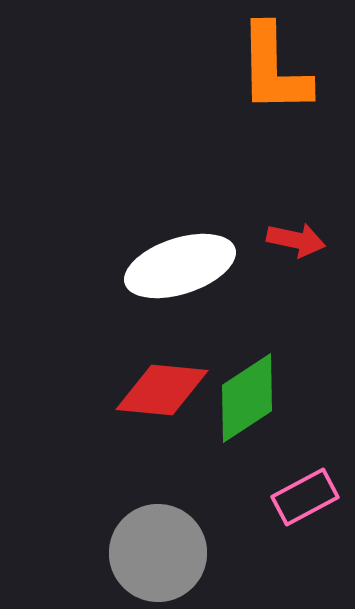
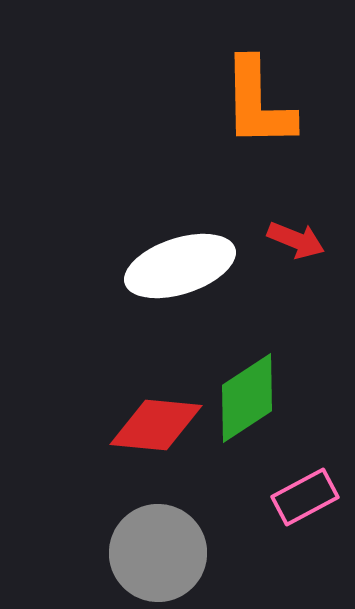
orange L-shape: moved 16 px left, 34 px down
red arrow: rotated 10 degrees clockwise
red diamond: moved 6 px left, 35 px down
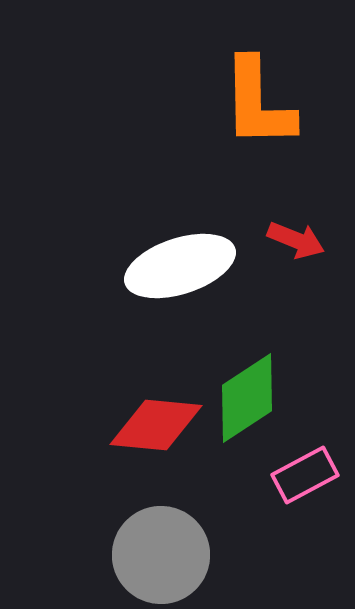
pink rectangle: moved 22 px up
gray circle: moved 3 px right, 2 px down
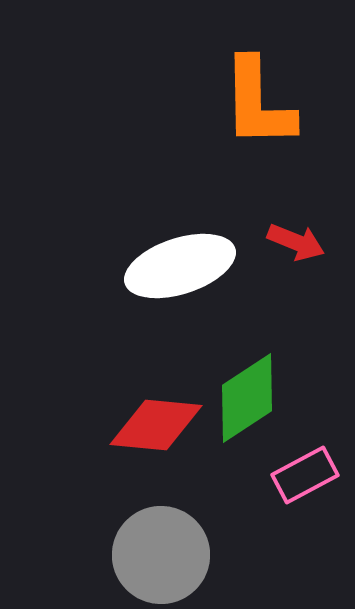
red arrow: moved 2 px down
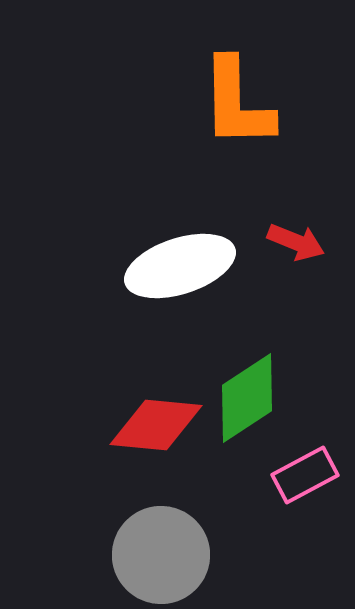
orange L-shape: moved 21 px left
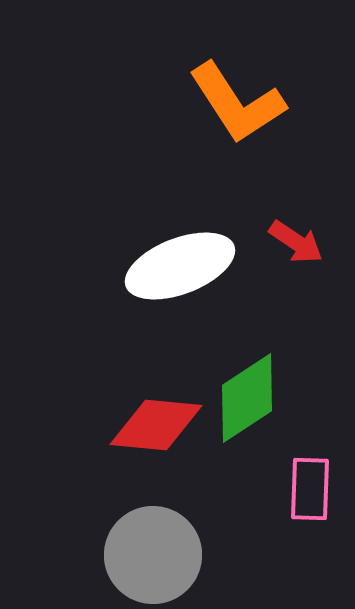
orange L-shape: rotated 32 degrees counterclockwise
red arrow: rotated 12 degrees clockwise
white ellipse: rotated 3 degrees counterclockwise
pink rectangle: moved 5 px right, 14 px down; rotated 60 degrees counterclockwise
gray circle: moved 8 px left
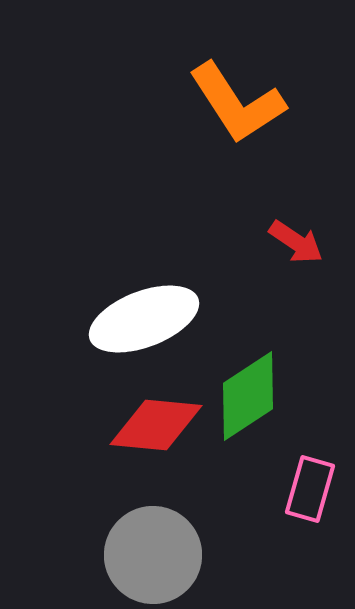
white ellipse: moved 36 px left, 53 px down
green diamond: moved 1 px right, 2 px up
pink rectangle: rotated 14 degrees clockwise
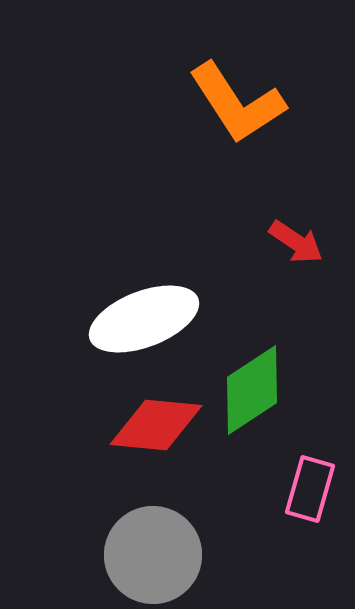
green diamond: moved 4 px right, 6 px up
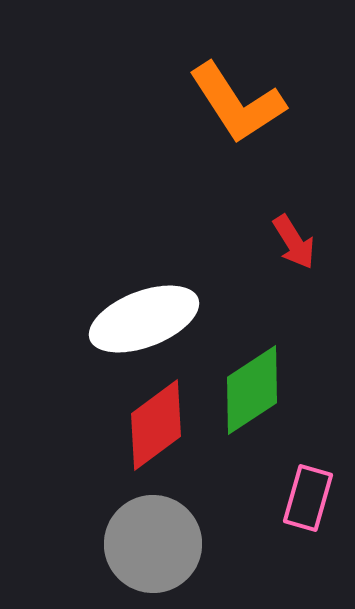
red arrow: moved 2 px left; rotated 24 degrees clockwise
red diamond: rotated 42 degrees counterclockwise
pink rectangle: moved 2 px left, 9 px down
gray circle: moved 11 px up
